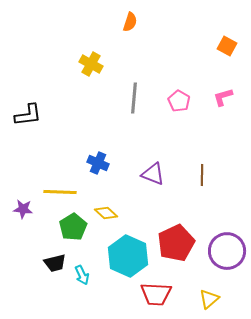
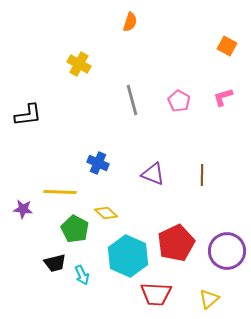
yellow cross: moved 12 px left
gray line: moved 2 px left, 2 px down; rotated 20 degrees counterclockwise
green pentagon: moved 2 px right, 2 px down; rotated 12 degrees counterclockwise
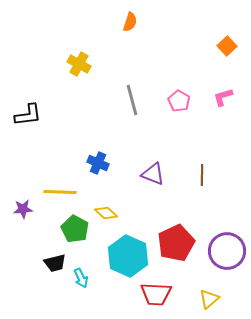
orange square: rotated 18 degrees clockwise
purple star: rotated 12 degrees counterclockwise
cyan arrow: moved 1 px left, 3 px down
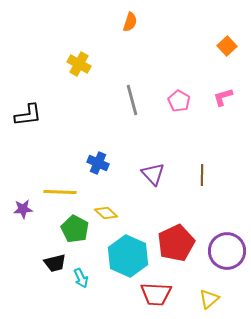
purple triangle: rotated 25 degrees clockwise
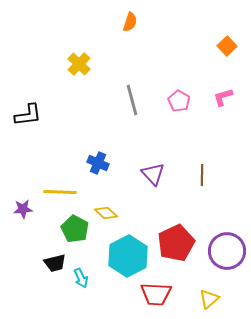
yellow cross: rotated 15 degrees clockwise
cyan hexagon: rotated 9 degrees clockwise
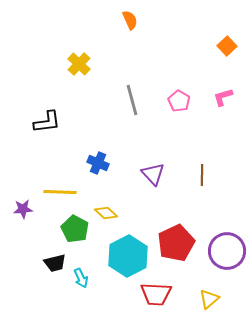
orange semicircle: moved 2 px up; rotated 42 degrees counterclockwise
black L-shape: moved 19 px right, 7 px down
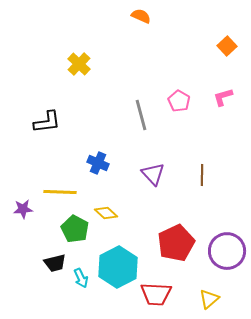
orange semicircle: moved 11 px right, 4 px up; rotated 42 degrees counterclockwise
gray line: moved 9 px right, 15 px down
cyan hexagon: moved 10 px left, 11 px down
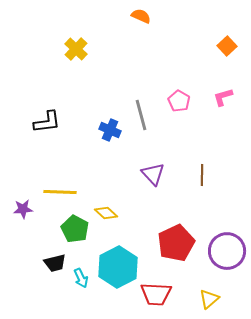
yellow cross: moved 3 px left, 15 px up
blue cross: moved 12 px right, 33 px up
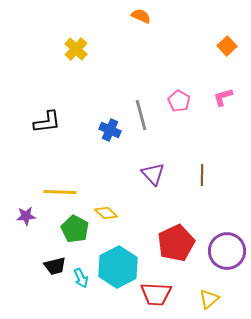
purple star: moved 3 px right, 7 px down
black trapezoid: moved 3 px down
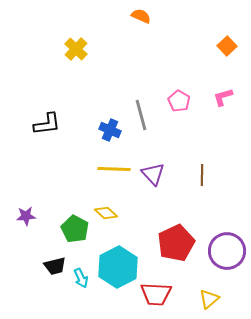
black L-shape: moved 2 px down
yellow line: moved 54 px right, 23 px up
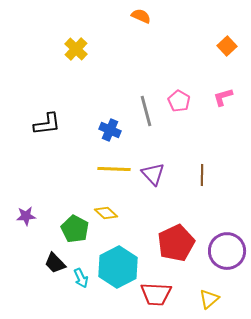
gray line: moved 5 px right, 4 px up
black trapezoid: moved 3 px up; rotated 60 degrees clockwise
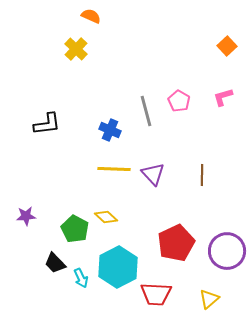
orange semicircle: moved 50 px left
yellow diamond: moved 4 px down
